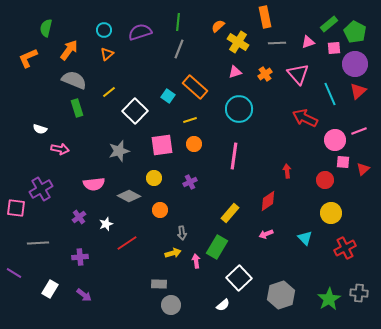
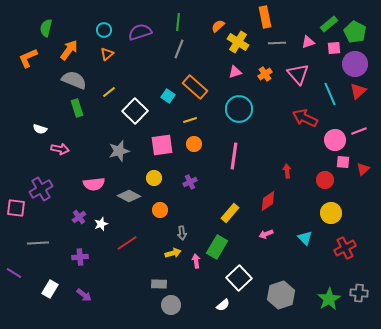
white star at (106, 224): moved 5 px left
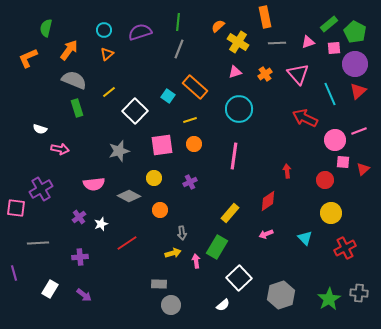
purple line at (14, 273): rotated 42 degrees clockwise
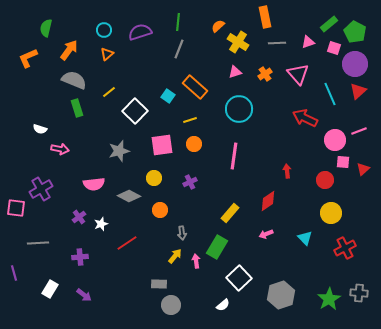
pink square at (334, 48): rotated 24 degrees clockwise
yellow arrow at (173, 253): moved 2 px right, 3 px down; rotated 35 degrees counterclockwise
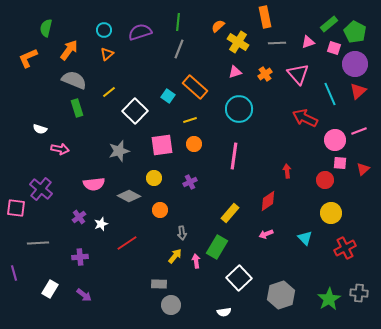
pink square at (343, 162): moved 3 px left, 1 px down
purple cross at (41, 189): rotated 20 degrees counterclockwise
white semicircle at (223, 305): moved 1 px right, 7 px down; rotated 32 degrees clockwise
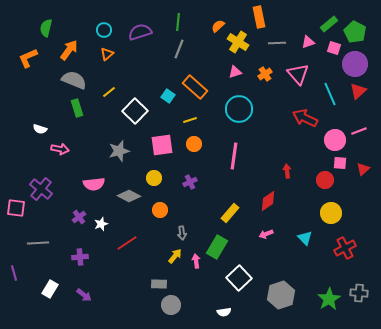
orange rectangle at (265, 17): moved 6 px left
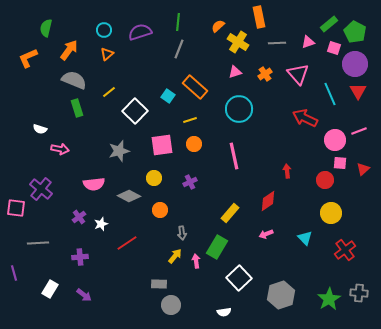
red triangle at (358, 91): rotated 18 degrees counterclockwise
pink line at (234, 156): rotated 20 degrees counterclockwise
red cross at (345, 248): moved 2 px down; rotated 10 degrees counterclockwise
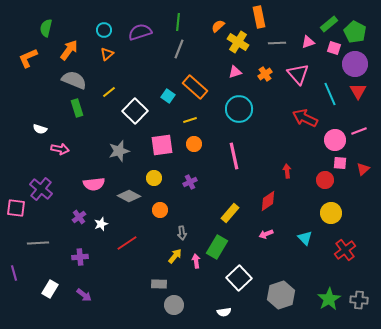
gray cross at (359, 293): moved 7 px down
gray circle at (171, 305): moved 3 px right
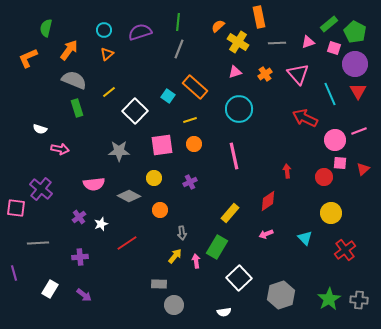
gray star at (119, 151): rotated 15 degrees clockwise
red circle at (325, 180): moved 1 px left, 3 px up
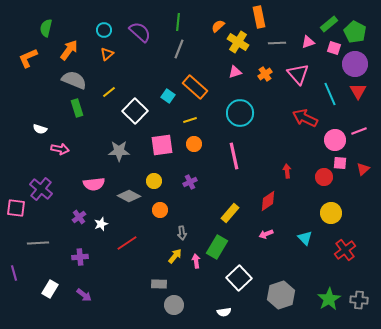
purple semicircle at (140, 32): rotated 60 degrees clockwise
cyan circle at (239, 109): moved 1 px right, 4 px down
yellow circle at (154, 178): moved 3 px down
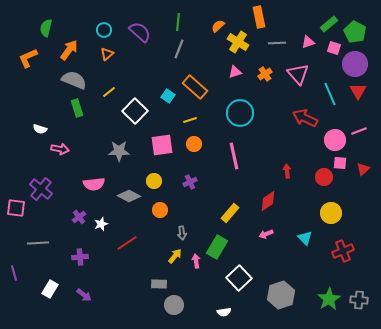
red cross at (345, 250): moved 2 px left, 1 px down; rotated 15 degrees clockwise
